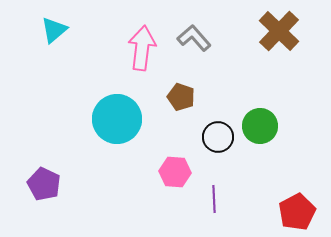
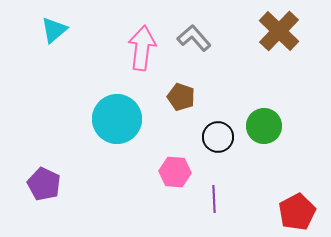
green circle: moved 4 px right
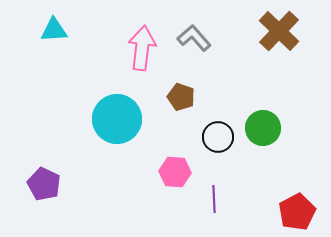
cyan triangle: rotated 36 degrees clockwise
green circle: moved 1 px left, 2 px down
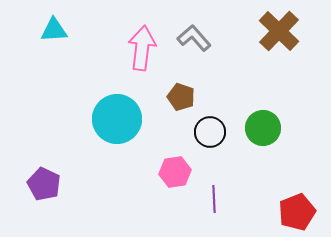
black circle: moved 8 px left, 5 px up
pink hexagon: rotated 12 degrees counterclockwise
red pentagon: rotated 6 degrees clockwise
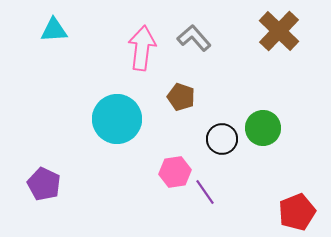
black circle: moved 12 px right, 7 px down
purple line: moved 9 px left, 7 px up; rotated 32 degrees counterclockwise
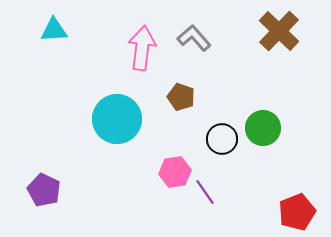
purple pentagon: moved 6 px down
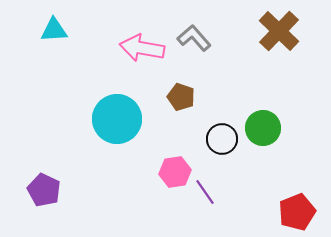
pink arrow: rotated 87 degrees counterclockwise
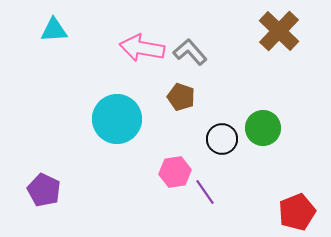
gray L-shape: moved 4 px left, 14 px down
